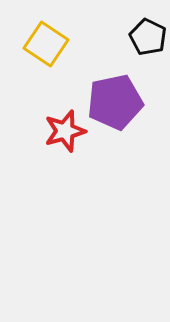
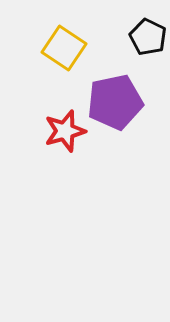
yellow square: moved 18 px right, 4 px down
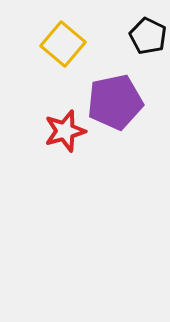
black pentagon: moved 1 px up
yellow square: moved 1 px left, 4 px up; rotated 6 degrees clockwise
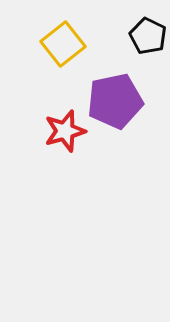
yellow square: rotated 12 degrees clockwise
purple pentagon: moved 1 px up
